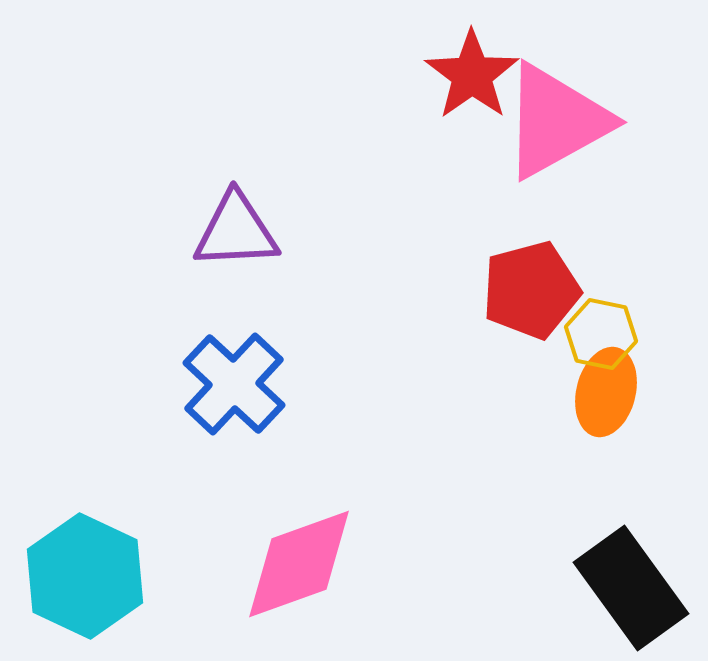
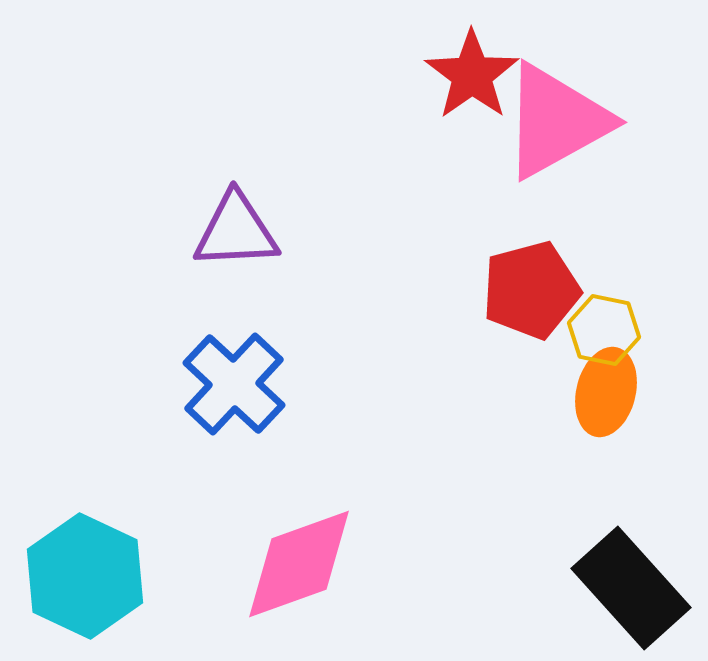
yellow hexagon: moved 3 px right, 4 px up
black rectangle: rotated 6 degrees counterclockwise
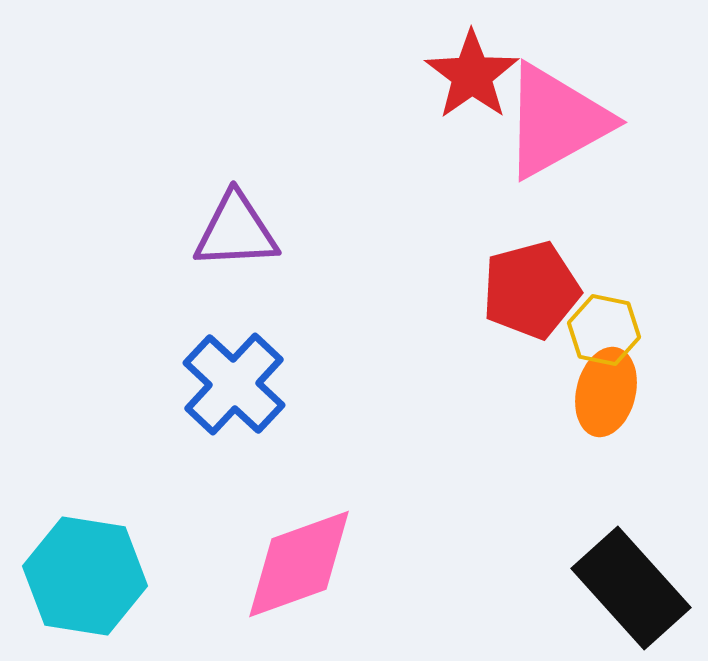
cyan hexagon: rotated 16 degrees counterclockwise
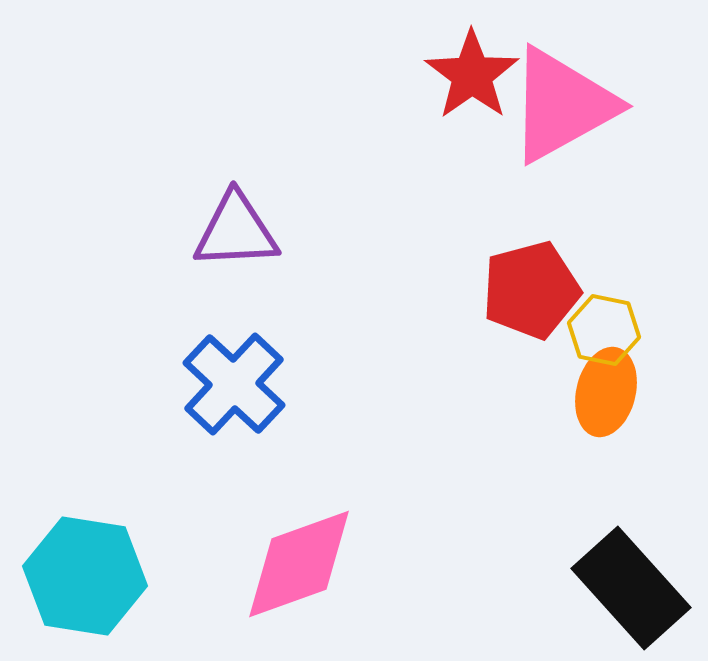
pink triangle: moved 6 px right, 16 px up
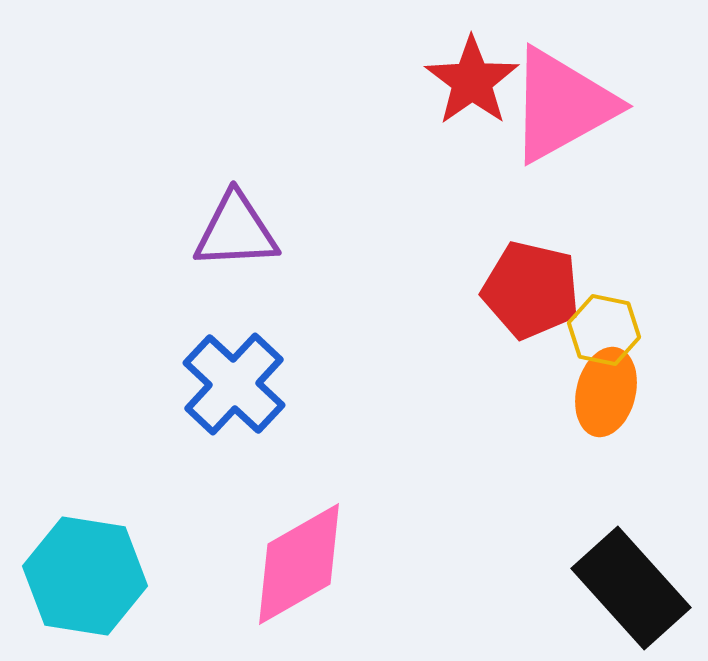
red star: moved 6 px down
red pentagon: rotated 28 degrees clockwise
pink diamond: rotated 10 degrees counterclockwise
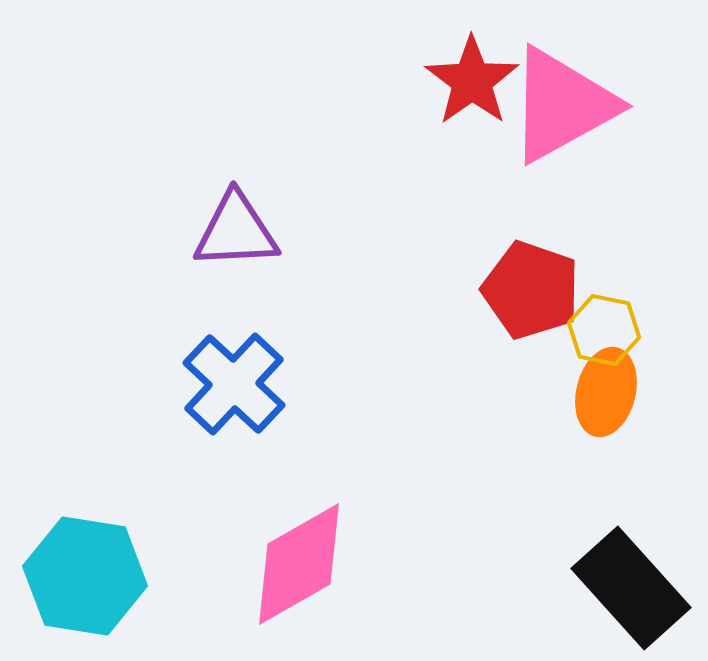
red pentagon: rotated 6 degrees clockwise
